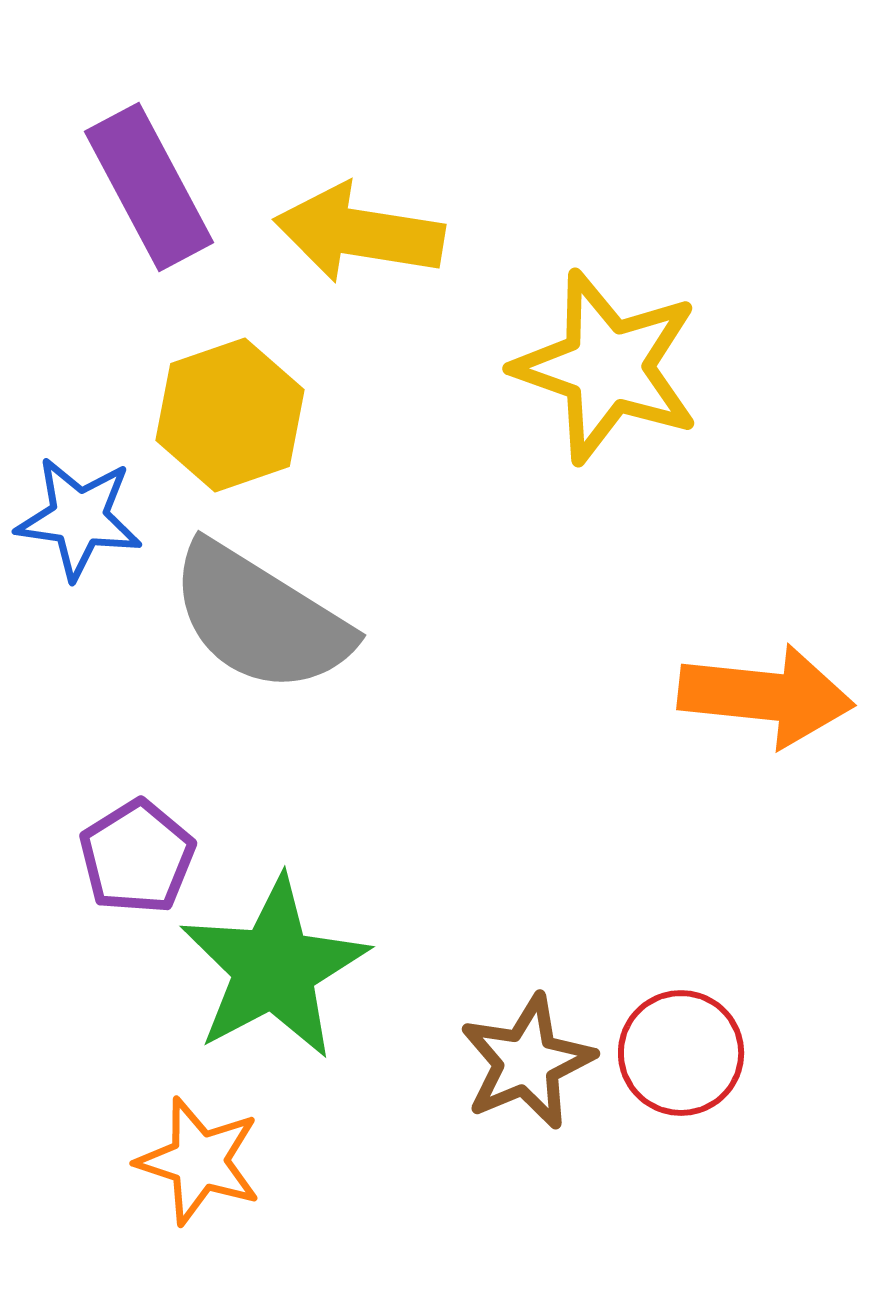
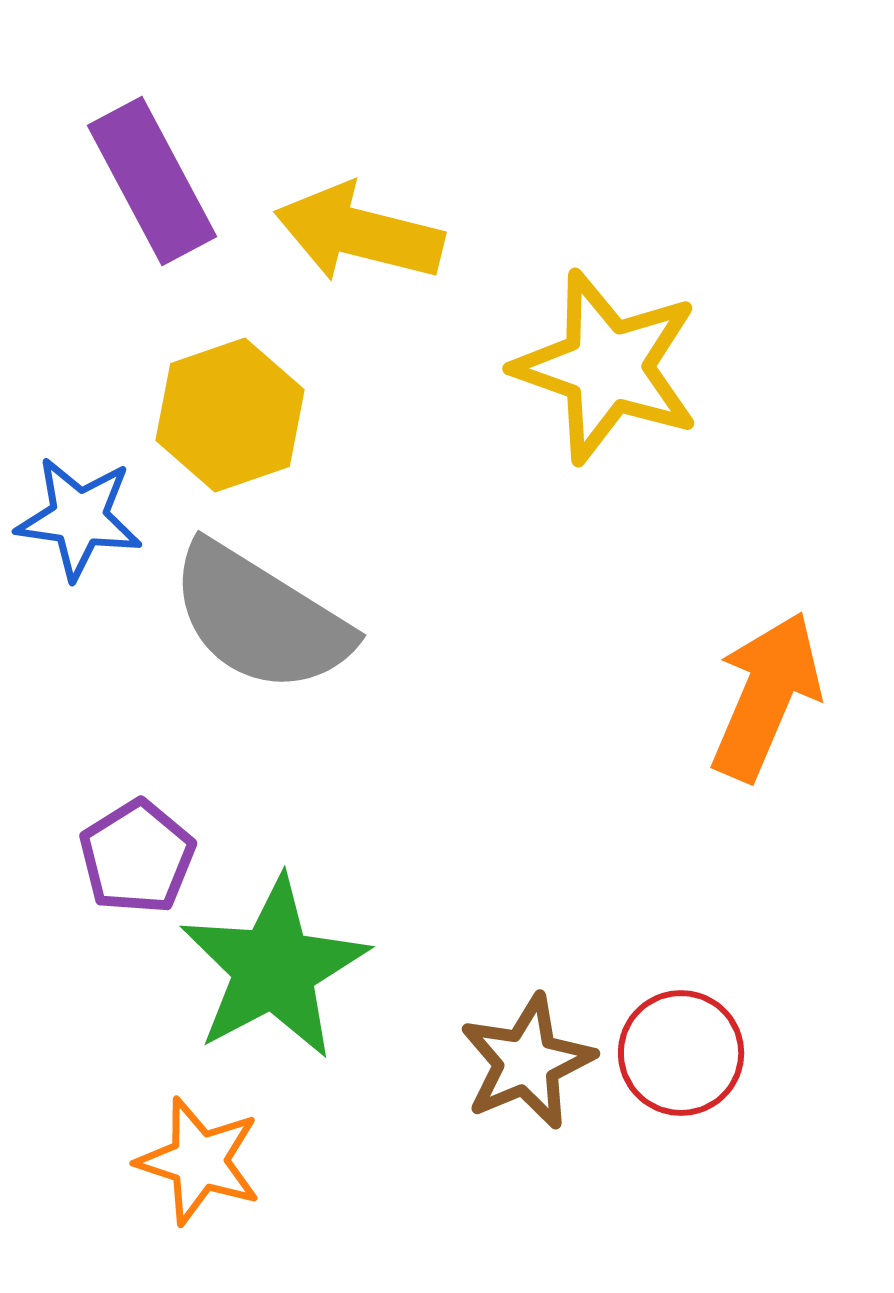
purple rectangle: moved 3 px right, 6 px up
yellow arrow: rotated 5 degrees clockwise
orange arrow: rotated 73 degrees counterclockwise
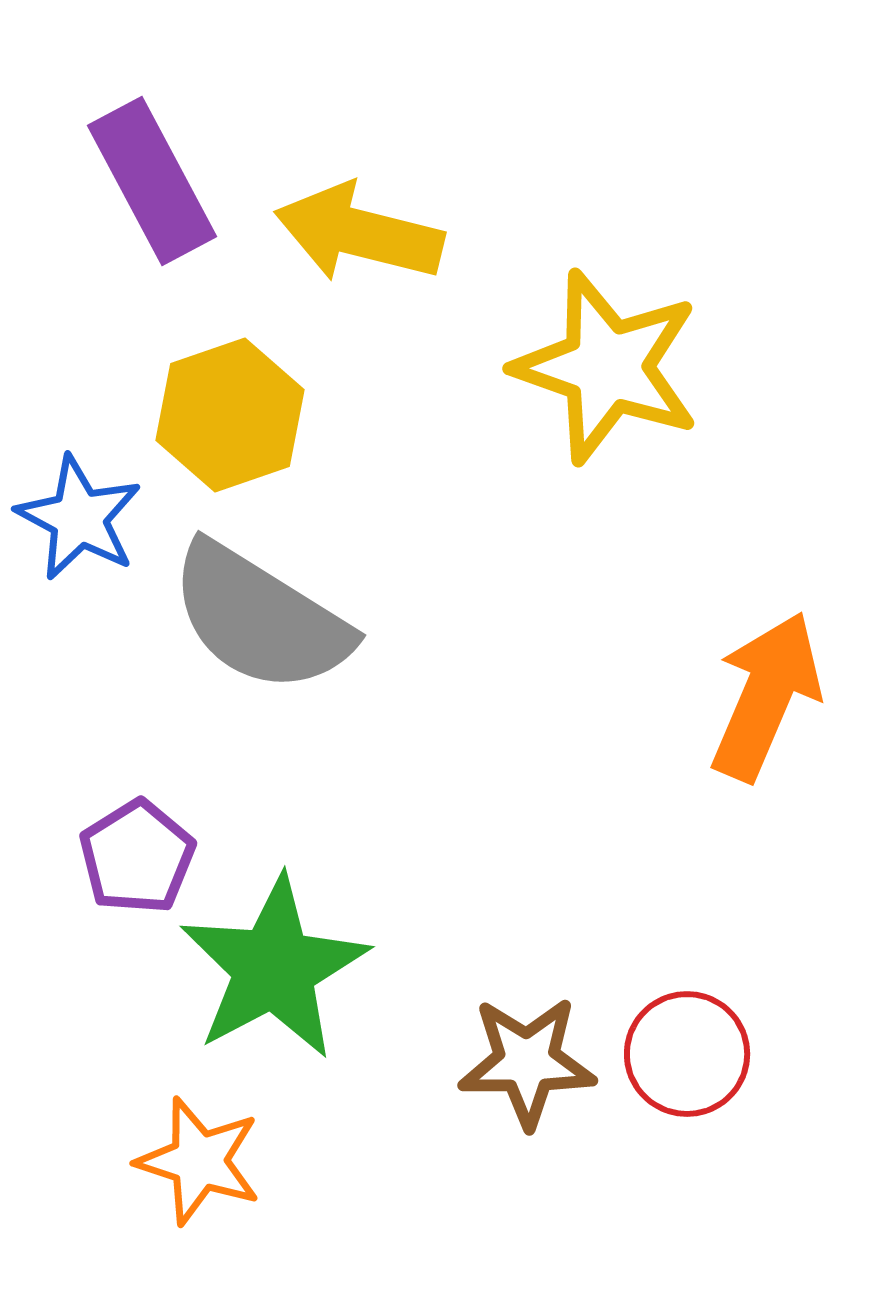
blue star: rotated 20 degrees clockwise
red circle: moved 6 px right, 1 px down
brown star: rotated 23 degrees clockwise
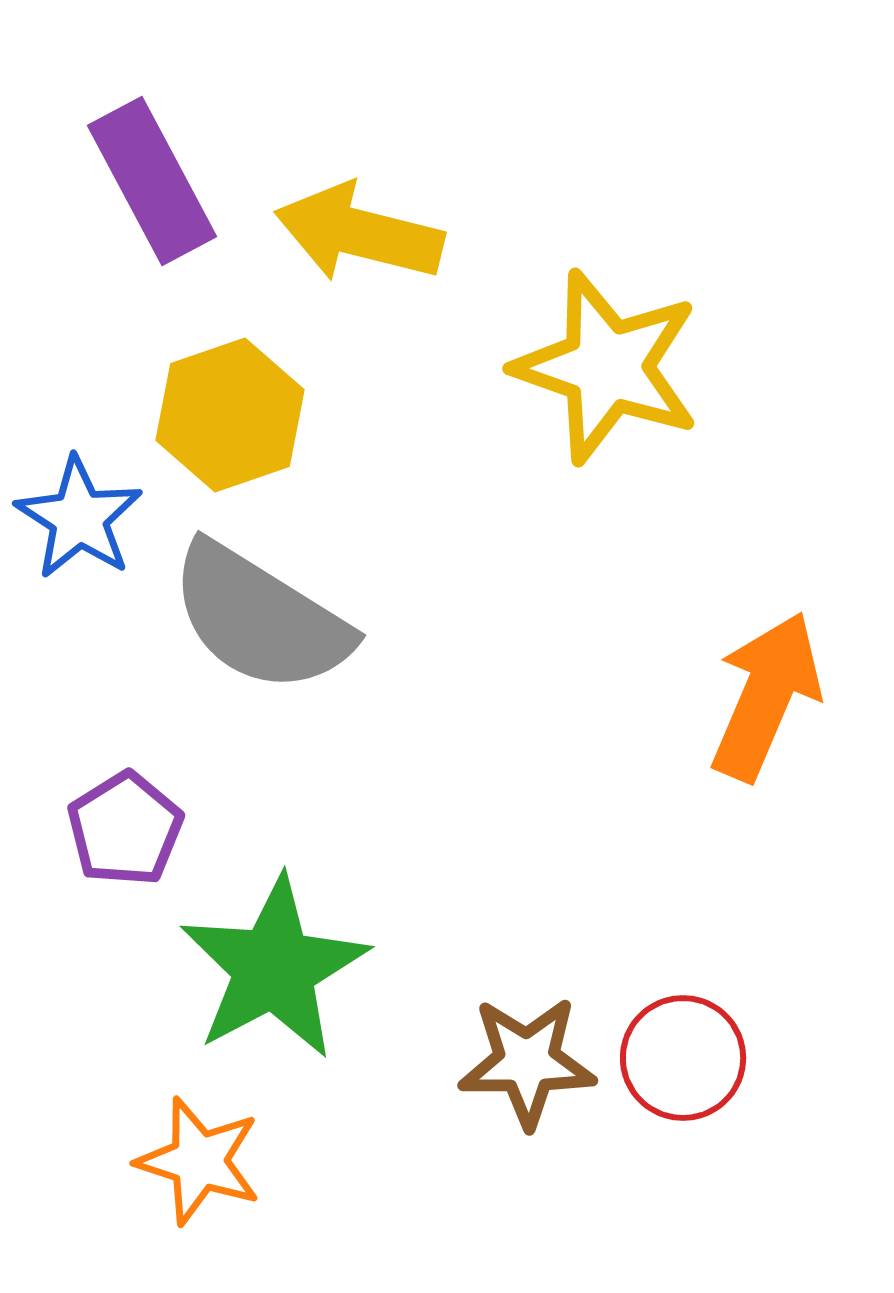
blue star: rotated 5 degrees clockwise
purple pentagon: moved 12 px left, 28 px up
red circle: moved 4 px left, 4 px down
